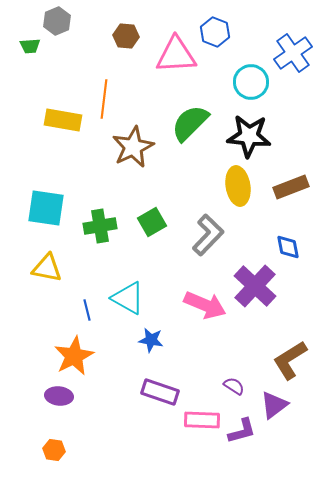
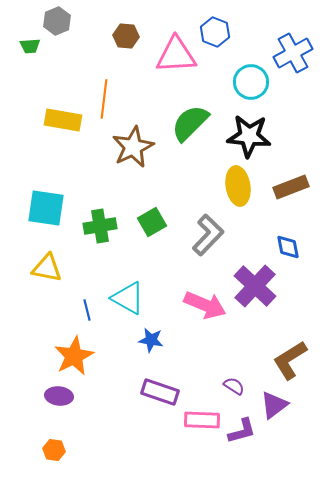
blue cross: rotated 6 degrees clockwise
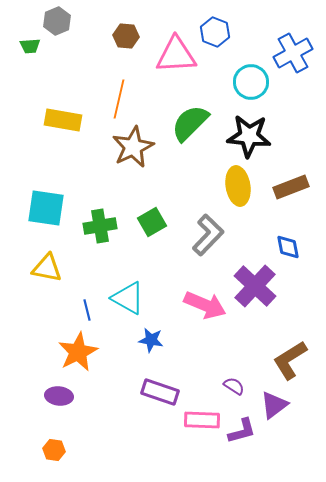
orange line: moved 15 px right; rotated 6 degrees clockwise
orange star: moved 4 px right, 4 px up
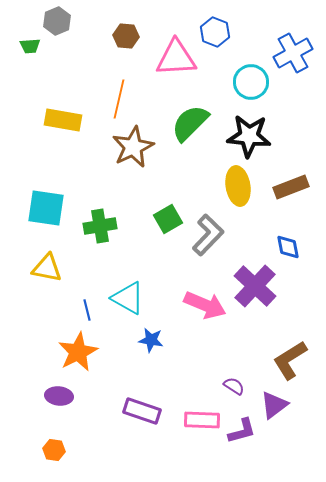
pink triangle: moved 3 px down
green square: moved 16 px right, 3 px up
purple rectangle: moved 18 px left, 19 px down
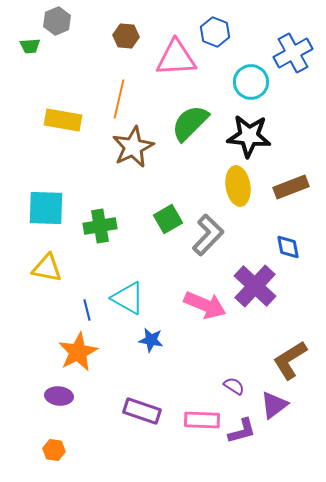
cyan square: rotated 6 degrees counterclockwise
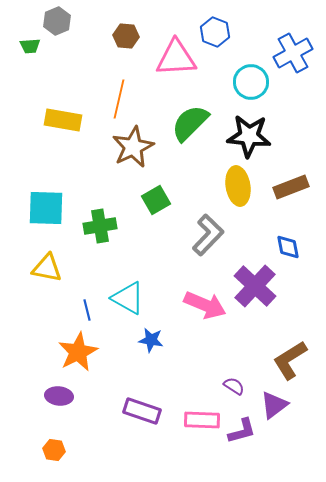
green square: moved 12 px left, 19 px up
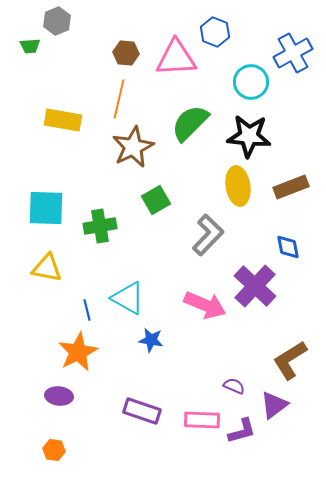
brown hexagon: moved 17 px down
purple semicircle: rotated 10 degrees counterclockwise
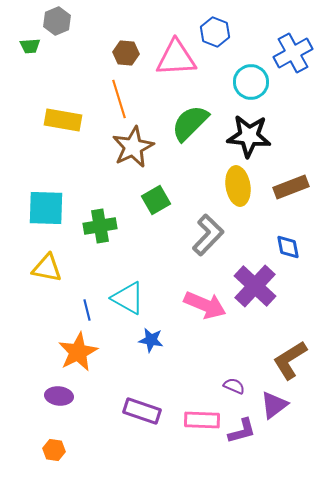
orange line: rotated 30 degrees counterclockwise
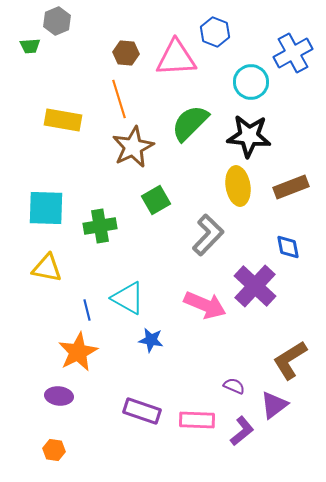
pink rectangle: moved 5 px left
purple L-shape: rotated 24 degrees counterclockwise
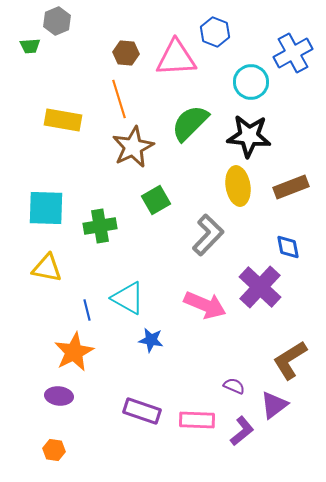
purple cross: moved 5 px right, 1 px down
orange star: moved 4 px left
